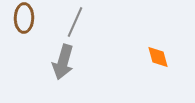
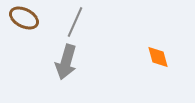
brown ellipse: rotated 64 degrees counterclockwise
gray arrow: moved 3 px right
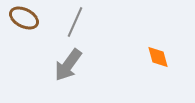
gray arrow: moved 2 px right, 3 px down; rotated 20 degrees clockwise
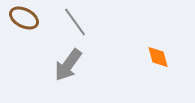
gray line: rotated 60 degrees counterclockwise
